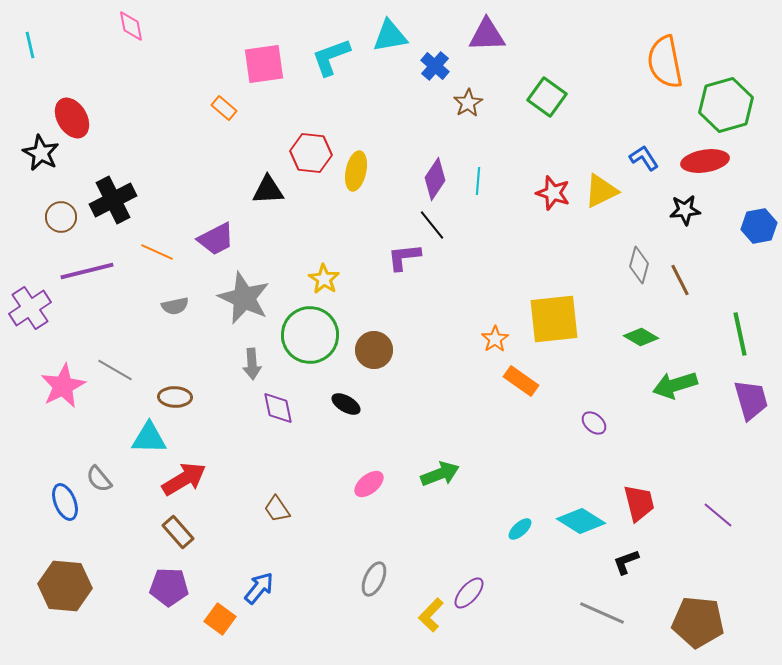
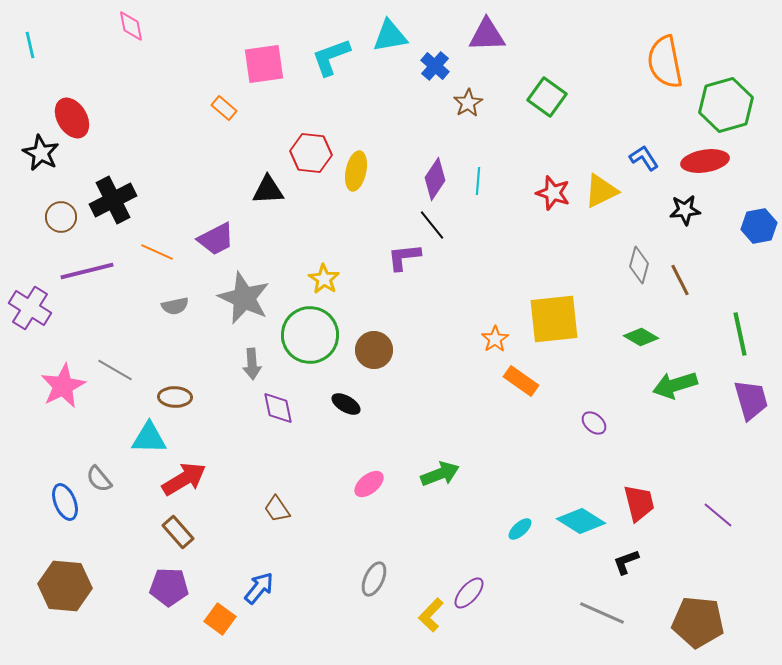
purple cross at (30, 308): rotated 24 degrees counterclockwise
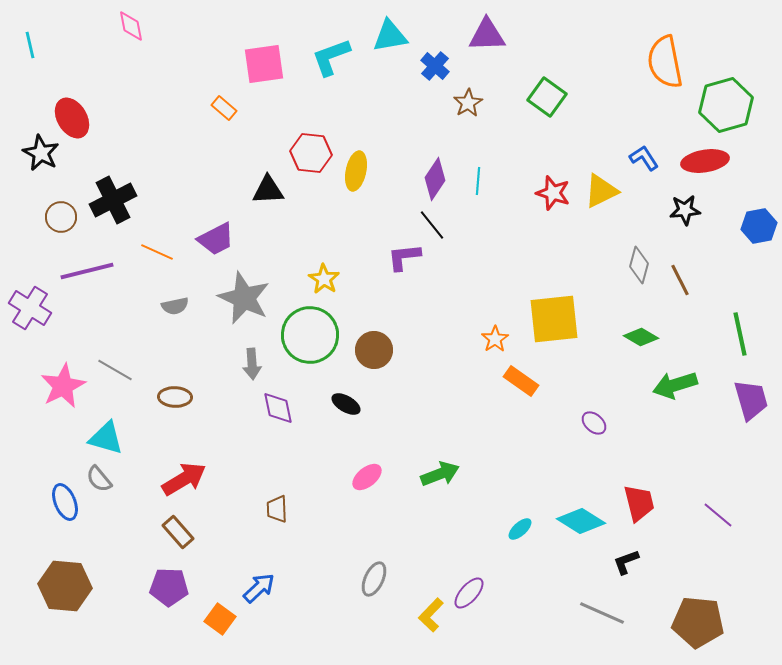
cyan triangle at (149, 438): moved 43 px left; rotated 15 degrees clockwise
pink ellipse at (369, 484): moved 2 px left, 7 px up
brown trapezoid at (277, 509): rotated 32 degrees clockwise
blue arrow at (259, 588): rotated 8 degrees clockwise
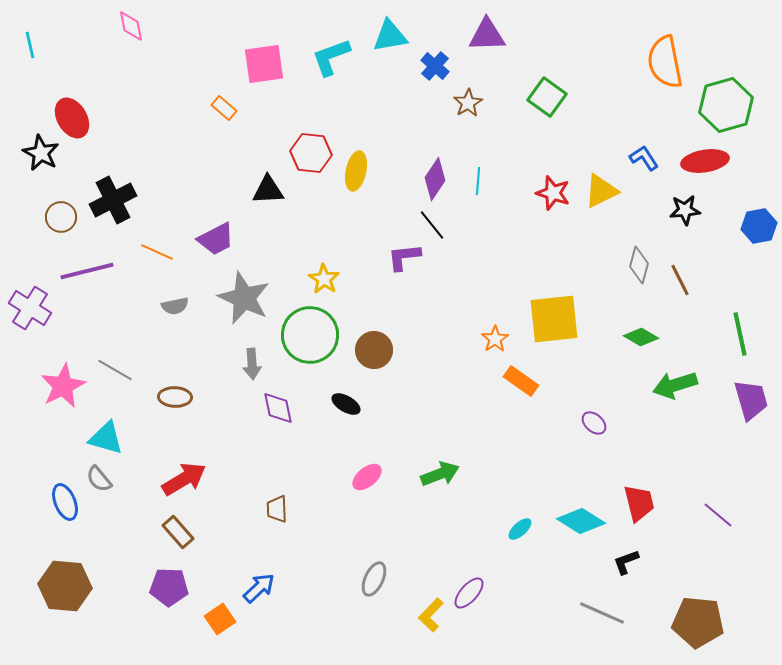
orange square at (220, 619): rotated 20 degrees clockwise
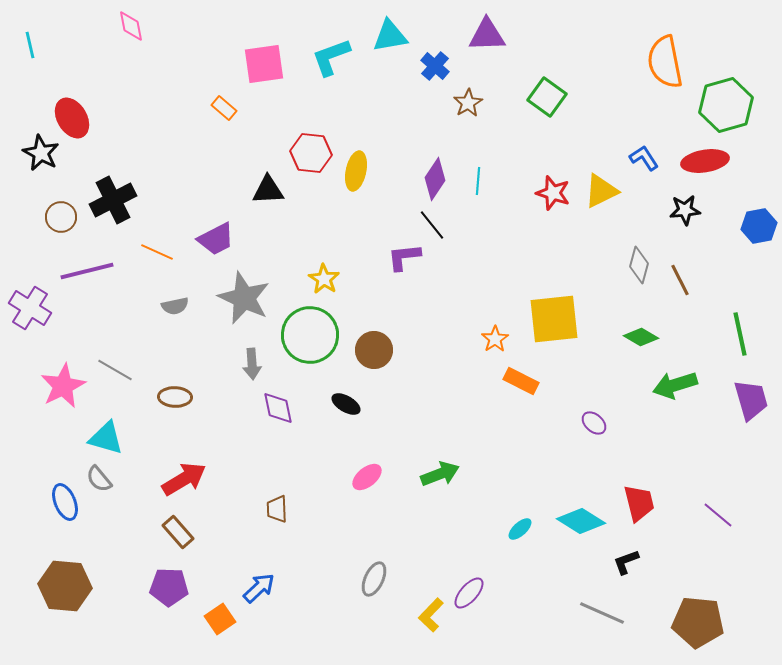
orange rectangle at (521, 381): rotated 8 degrees counterclockwise
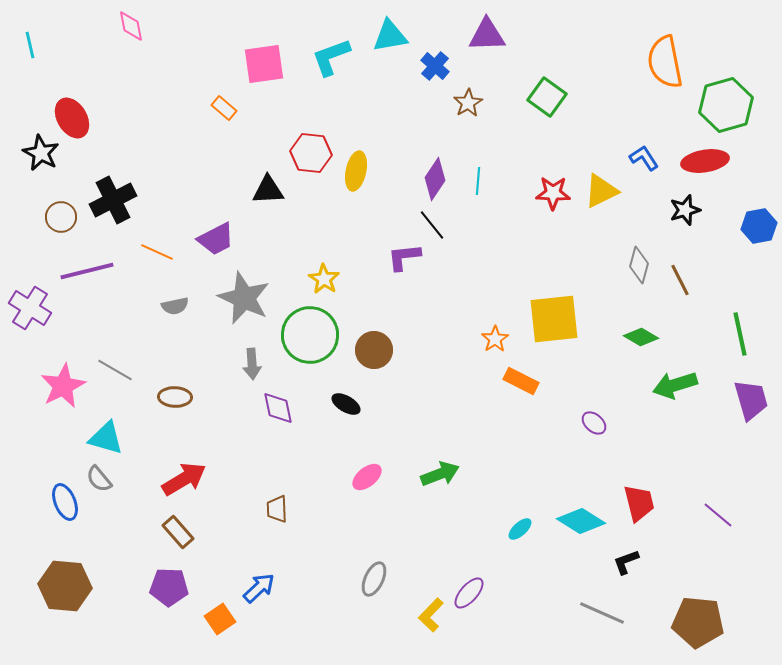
red star at (553, 193): rotated 16 degrees counterclockwise
black star at (685, 210): rotated 12 degrees counterclockwise
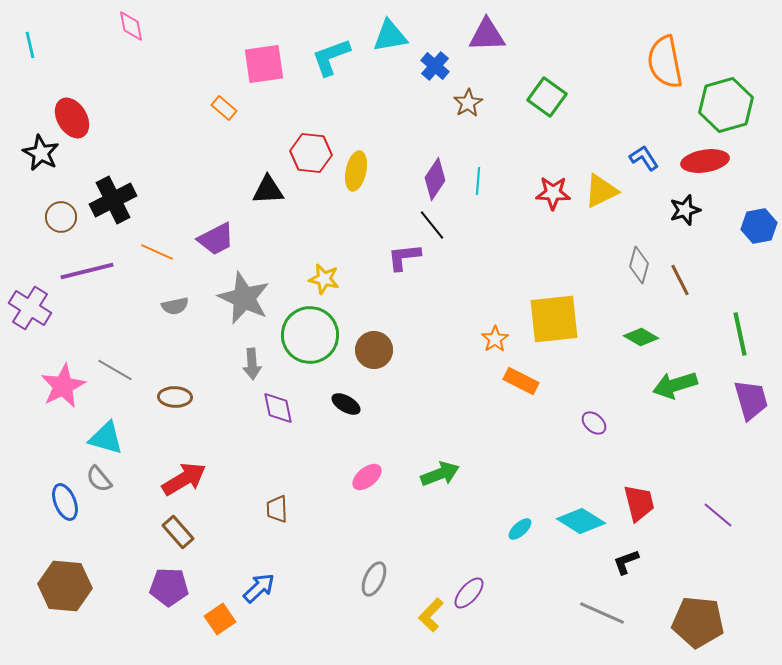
yellow star at (324, 279): rotated 20 degrees counterclockwise
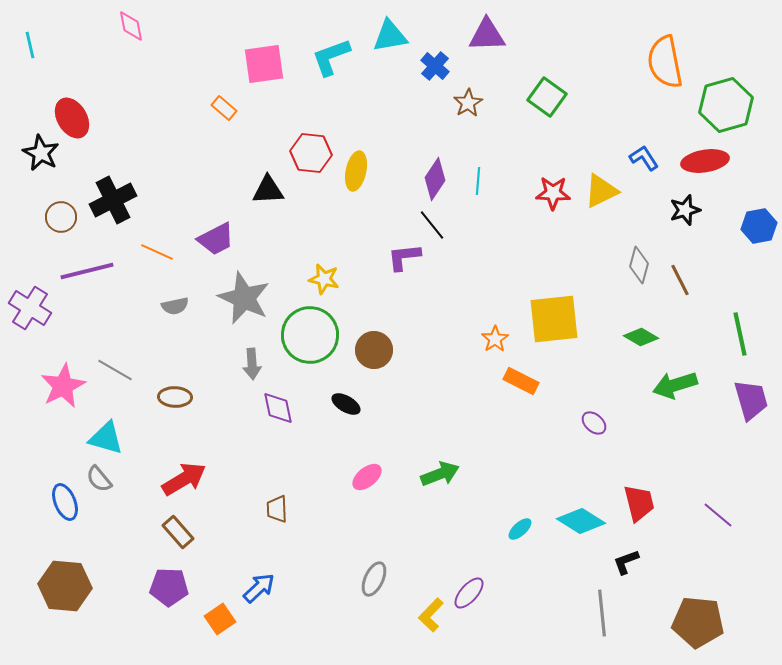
gray line at (602, 613): rotated 60 degrees clockwise
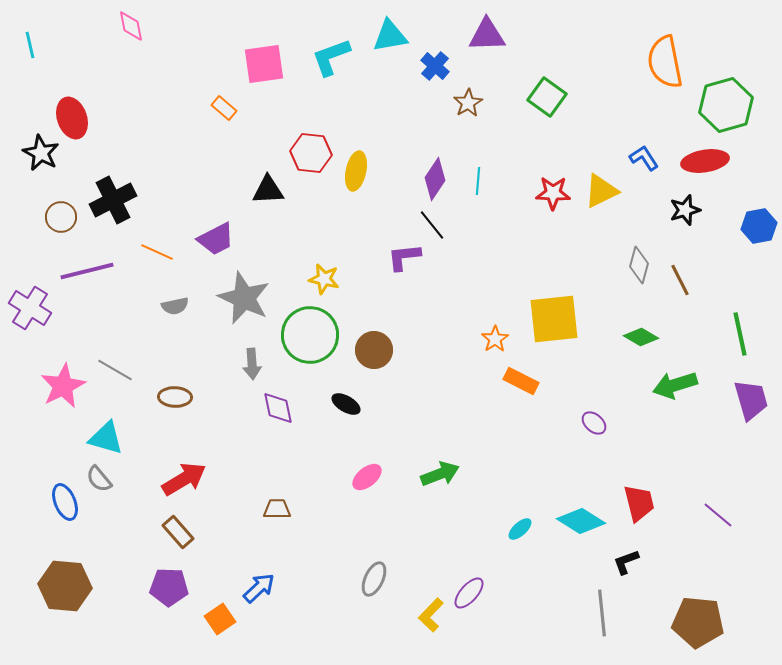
red ellipse at (72, 118): rotated 12 degrees clockwise
brown trapezoid at (277, 509): rotated 92 degrees clockwise
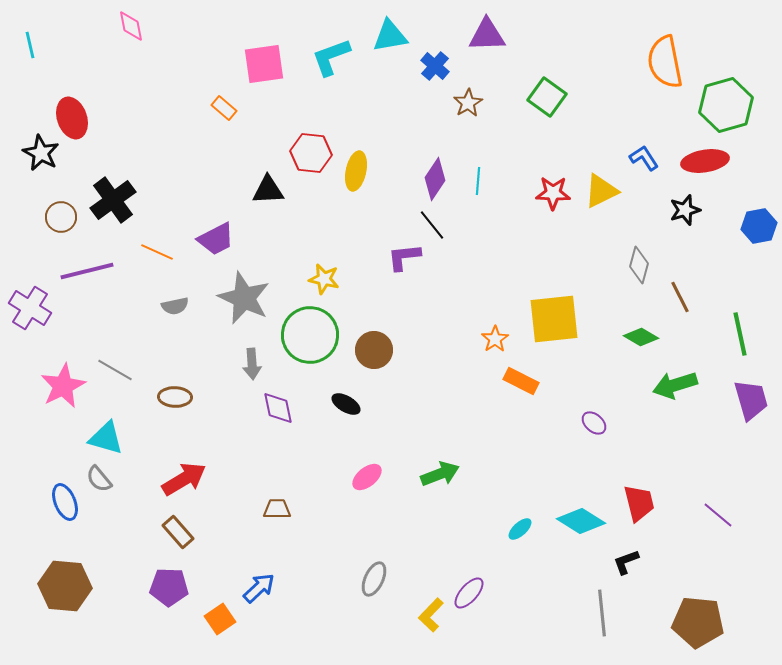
black cross at (113, 200): rotated 9 degrees counterclockwise
brown line at (680, 280): moved 17 px down
